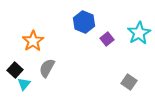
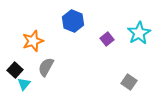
blue hexagon: moved 11 px left, 1 px up
orange star: rotated 15 degrees clockwise
gray semicircle: moved 1 px left, 1 px up
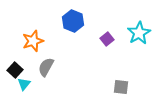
gray square: moved 8 px left, 5 px down; rotated 28 degrees counterclockwise
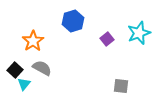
blue hexagon: rotated 20 degrees clockwise
cyan star: rotated 10 degrees clockwise
orange star: rotated 15 degrees counterclockwise
gray semicircle: moved 4 px left, 1 px down; rotated 90 degrees clockwise
gray square: moved 1 px up
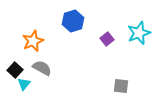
orange star: rotated 10 degrees clockwise
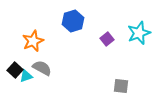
cyan triangle: moved 2 px right, 8 px up; rotated 32 degrees clockwise
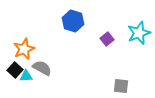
blue hexagon: rotated 25 degrees counterclockwise
orange star: moved 9 px left, 8 px down
cyan triangle: rotated 16 degrees clockwise
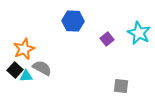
blue hexagon: rotated 15 degrees counterclockwise
cyan star: rotated 25 degrees counterclockwise
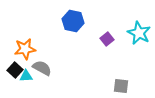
blue hexagon: rotated 10 degrees clockwise
orange star: moved 1 px right; rotated 15 degrees clockwise
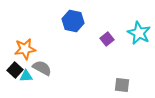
gray square: moved 1 px right, 1 px up
